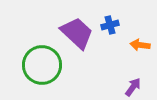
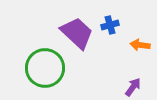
green circle: moved 3 px right, 3 px down
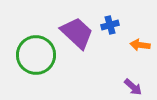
green circle: moved 9 px left, 13 px up
purple arrow: rotated 96 degrees clockwise
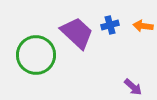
orange arrow: moved 3 px right, 19 px up
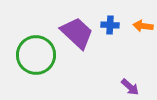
blue cross: rotated 18 degrees clockwise
purple arrow: moved 3 px left
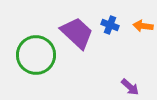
blue cross: rotated 18 degrees clockwise
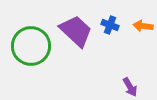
purple trapezoid: moved 1 px left, 2 px up
green circle: moved 5 px left, 9 px up
purple arrow: rotated 18 degrees clockwise
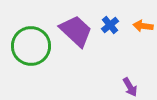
blue cross: rotated 30 degrees clockwise
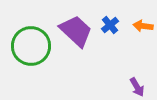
purple arrow: moved 7 px right
